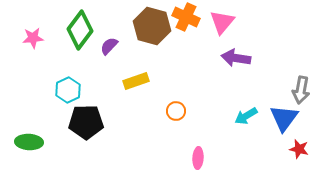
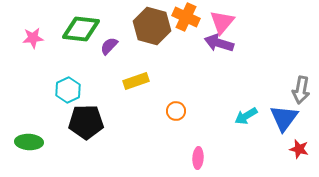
green diamond: moved 1 px right, 1 px up; rotated 60 degrees clockwise
purple arrow: moved 17 px left, 15 px up; rotated 8 degrees clockwise
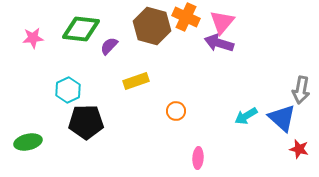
blue triangle: moved 2 px left; rotated 24 degrees counterclockwise
green ellipse: moved 1 px left; rotated 16 degrees counterclockwise
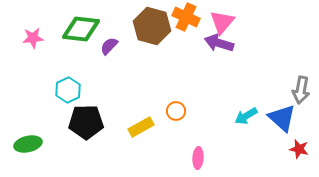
yellow rectangle: moved 5 px right, 46 px down; rotated 10 degrees counterclockwise
green ellipse: moved 2 px down
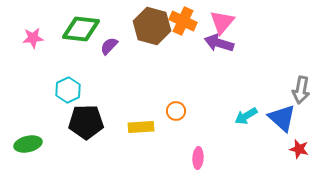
orange cross: moved 3 px left, 4 px down
yellow rectangle: rotated 25 degrees clockwise
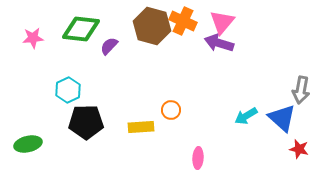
orange circle: moved 5 px left, 1 px up
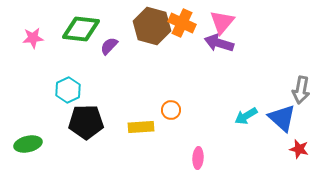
orange cross: moved 1 px left, 2 px down
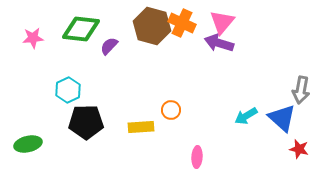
pink ellipse: moved 1 px left, 1 px up
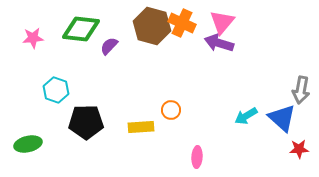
cyan hexagon: moved 12 px left; rotated 15 degrees counterclockwise
red star: rotated 18 degrees counterclockwise
